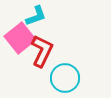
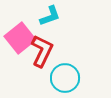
cyan L-shape: moved 14 px right
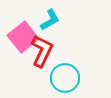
cyan L-shape: moved 4 px down; rotated 10 degrees counterclockwise
pink square: moved 3 px right, 1 px up
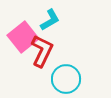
cyan circle: moved 1 px right, 1 px down
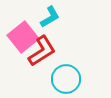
cyan L-shape: moved 3 px up
red L-shape: rotated 32 degrees clockwise
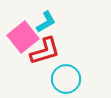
cyan L-shape: moved 4 px left, 5 px down
red L-shape: moved 3 px right; rotated 16 degrees clockwise
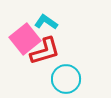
cyan L-shape: rotated 115 degrees counterclockwise
pink square: moved 2 px right, 2 px down
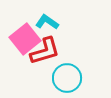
cyan L-shape: moved 1 px right
cyan circle: moved 1 px right, 1 px up
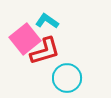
cyan L-shape: moved 1 px up
